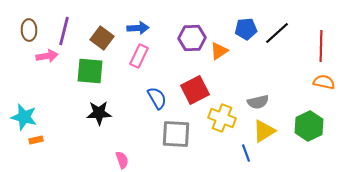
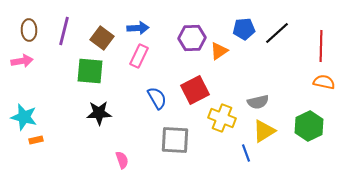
blue pentagon: moved 2 px left
pink arrow: moved 25 px left, 5 px down
gray square: moved 1 px left, 6 px down
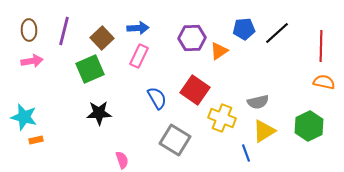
brown square: rotated 10 degrees clockwise
pink arrow: moved 10 px right
green square: moved 2 px up; rotated 28 degrees counterclockwise
red square: rotated 28 degrees counterclockwise
gray square: rotated 28 degrees clockwise
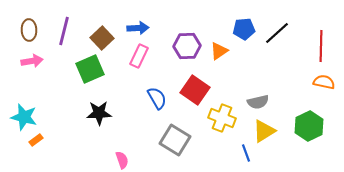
purple hexagon: moved 5 px left, 8 px down
orange rectangle: rotated 24 degrees counterclockwise
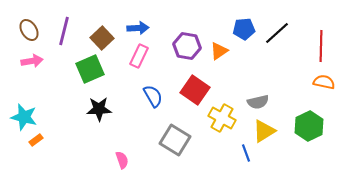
brown ellipse: rotated 30 degrees counterclockwise
purple hexagon: rotated 12 degrees clockwise
blue semicircle: moved 4 px left, 2 px up
black star: moved 4 px up
yellow cross: rotated 8 degrees clockwise
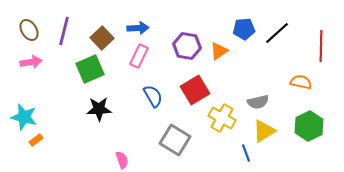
pink arrow: moved 1 px left, 1 px down
orange semicircle: moved 23 px left
red square: rotated 24 degrees clockwise
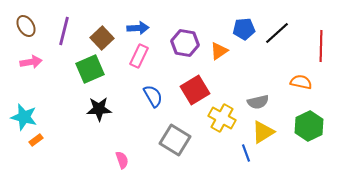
brown ellipse: moved 3 px left, 4 px up
purple hexagon: moved 2 px left, 3 px up
yellow triangle: moved 1 px left, 1 px down
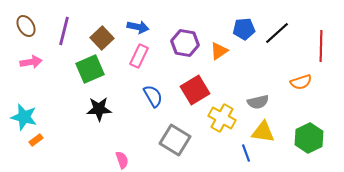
blue arrow: moved 1 px up; rotated 15 degrees clockwise
orange semicircle: rotated 150 degrees clockwise
green hexagon: moved 12 px down
yellow triangle: rotated 40 degrees clockwise
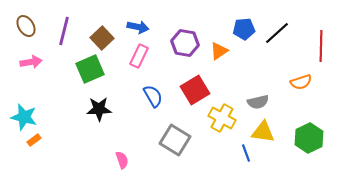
orange rectangle: moved 2 px left
